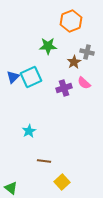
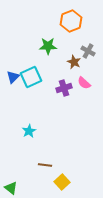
gray cross: moved 1 px right, 1 px up; rotated 16 degrees clockwise
brown star: rotated 16 degrees counterclockwise
brown line: moved 1 px right, 4 px down
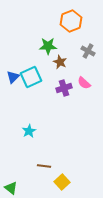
brown star: moved 14 px left
brown line: moved 1 px left, 1 px down
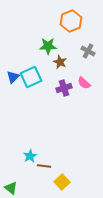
cyan star: moved 1 px right, 25 px down
